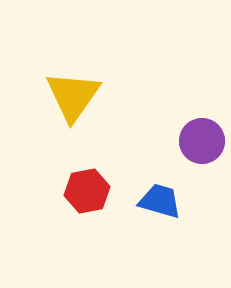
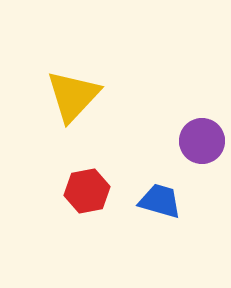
yellow triangle: rotated 8 degrees clockwise
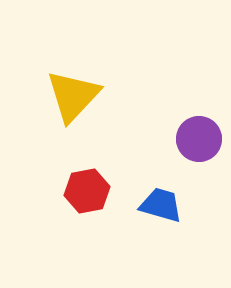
purple circle: moved 3 px left, 2 px up
blue trapezoid: moved 1 px right, 4 px down
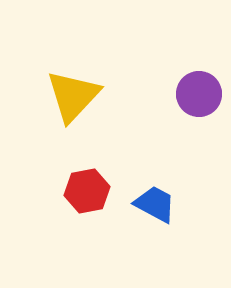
purple circle: moved 45 px up
blue trapezoid: moved 6 px left, 1 px up; rotated 12 degrees clockwise
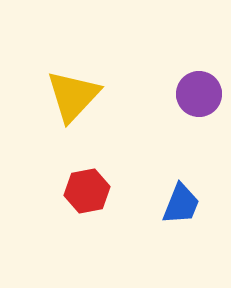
blue trapezoid: moved 26 px right; rotated 84 degrees clockwise
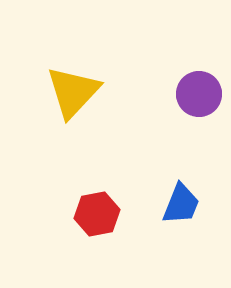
yellow triangle: moved 4 px up
red hexagon: moved 10 px right, 23 px down
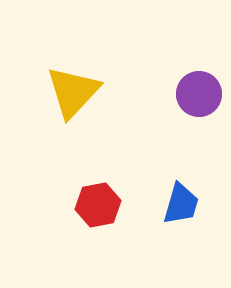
blue trapezoid: rotated 6 degrees counterclockwise
red hexagon: moved 1 px right, 9 px up
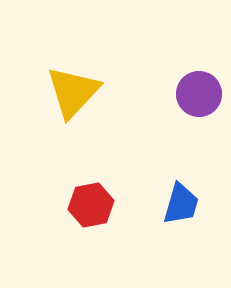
red hexagon: moved 7 px left
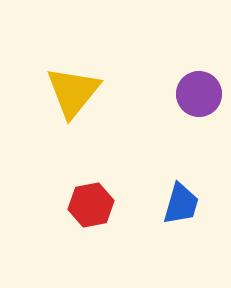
yellow triangle: rotated 4 degrees counterclockwise
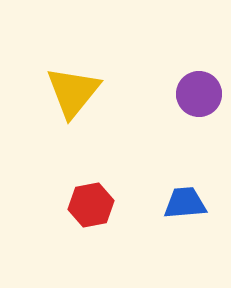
blue trapezoid: moved 4 px right, 1 px up; rotated 111 degrees counterclockwise
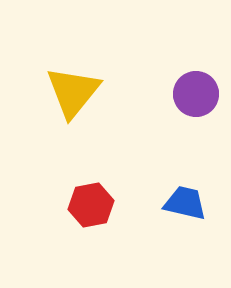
purple circle: moved 3 px left
blue trapezoid: rotated 18 degrees clockwise
